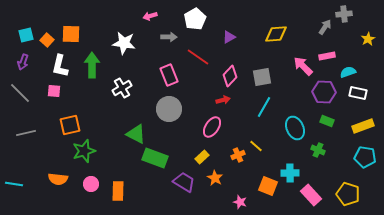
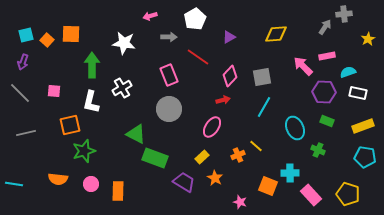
white L-shape at (60, 66): moved 31 px right, 36 px down
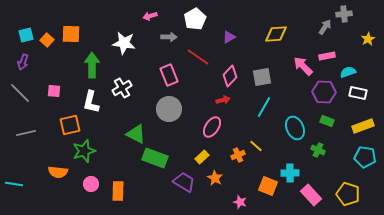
orange semicircle at (58, 179): moved 7 px up
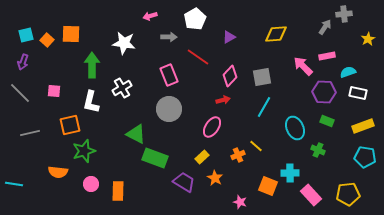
gray line at (26, 133): moved 4 px right
yellow pentagon at (348, 194): rotated 25 degrees counterclockwise
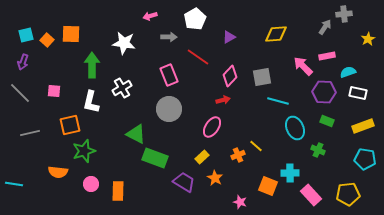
cyan line at (264, 107): moved 14 px right, 6 px up; rotated 75 degrees clockwise
cyan pentagon at (365, 157): moved 2 px down
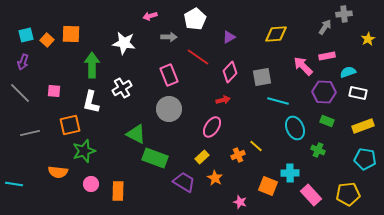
pink diamond at (230, 76): moved 4 px up
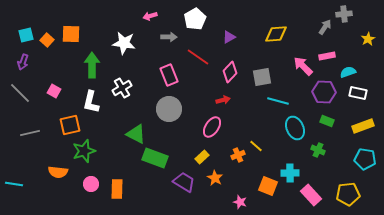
pink square at (54, 91): rotated 24 degrees clockwise
orange rectangle at (118, 191): moved 1 px left, 2 px up
